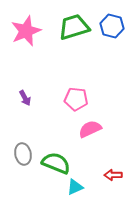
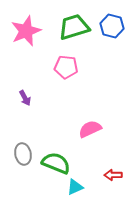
pink pentagon: moved 10 px left, 32 px up
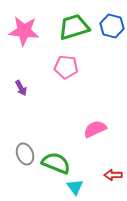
pink star: moved 2 px left; rotated 28 degrees clockwise
purple arrow: moved 4 px left, 10 px up
pink semicircle: moved 5 px right
gray ellipse: moved 2 px right; rotated 10 degrees counterclockwise
cyan triangle: rotated 42 degrees counterclockwise
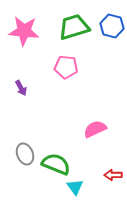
green semicircle: moved 1 px down
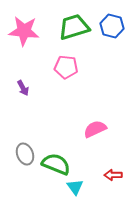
purple arrow: moved 2 px right
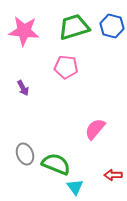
pink semicircle: rotated 25 degrees counterclockwise
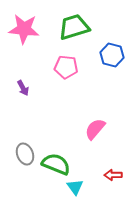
blue hexagon: moved 29 px down
pink star: moved 2 px up
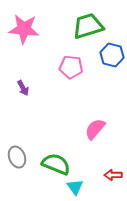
green trapezoid: moved 14 px right, 1 px up
pink pentagon: moved 5 px right
gray ellipse: moved 8 px left, 3 px down
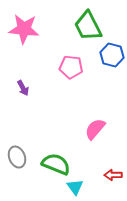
green trapezoid: rotated 100 degrees counterclockwise
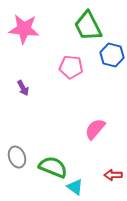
green semicircle: moved 3 px left, 3 px down
cyan triangle: rotated 18 degrees counterclockwise
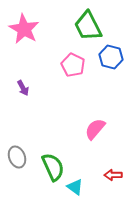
pink star: rotated 24 degrees clockwise
blue hexagon: moved 1 px left, 2 px down
pink pentagon: moved 2 px right, 2 px up; rotated 20 degrees clockwise
green semicircle: rotated 44 degrees clockwise
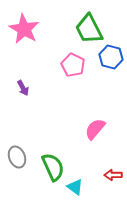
green trapezoid: moved 1 px right, 3 px down
